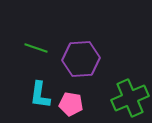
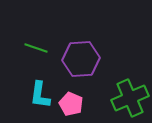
pink pentagon: rotated 15 degrees clockwise
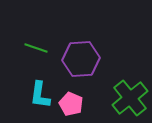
green cross: rotated 15 degrees counterclockwise
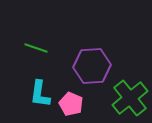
purple hexagon: moved 11 px right, 7 px down
cyan L-shape: moved 1 px up
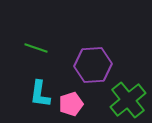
purple hexagon: moved 1 px right, 1 px up
green cross: moved 2 px left, 2 px down
pink pentagon: rotated 30 degrees clockwise
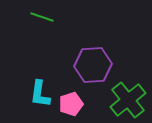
green line: moved 6 px right, 31 px up
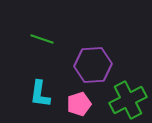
green line: moved 22 px down
green cross: rotated 12 degrees clockwise
pink pentagon: moved 8 px right
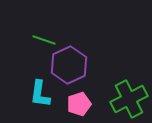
green line: moved 2 px right, 1 px down
purple hexagon: moved 24 px left; rotated 21 degrees counterclockwise
green cross: moved 1 px right, 1 px up
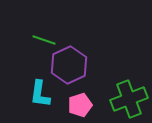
green cross: rotated 6 degrees clockwise
pink pentagon: moved 1 px right, 1 px down
